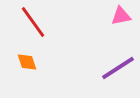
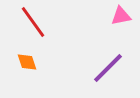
purple line: moved 10 px left; rotated 12 degrees counterclockwise
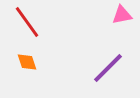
pink triangle: moved 1 px right, 1 px up
red line: moved 6 px left
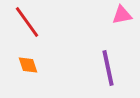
orange diamond: moved 1 px right, 3 px down
purple line: rotated 57 degrees counterclockwise
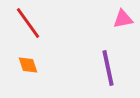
pink triangle: moved 1 px right, 4 px down
red line: moved 1 px right, 1 px down
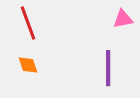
red line: rotated 16 degrees clockwise
purple line: rotated 12 degrees clockwise
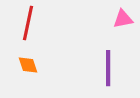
red line: rotated 32 degrees clockwise
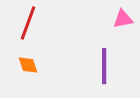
red line: rotated 8 degrees clockwise
purple line: moved 4 px left, 2 px up
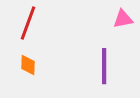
orange diamond: rotated 20 degrees clockwise
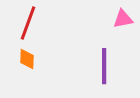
orange diamond: moved 1 px left, 6 px up
